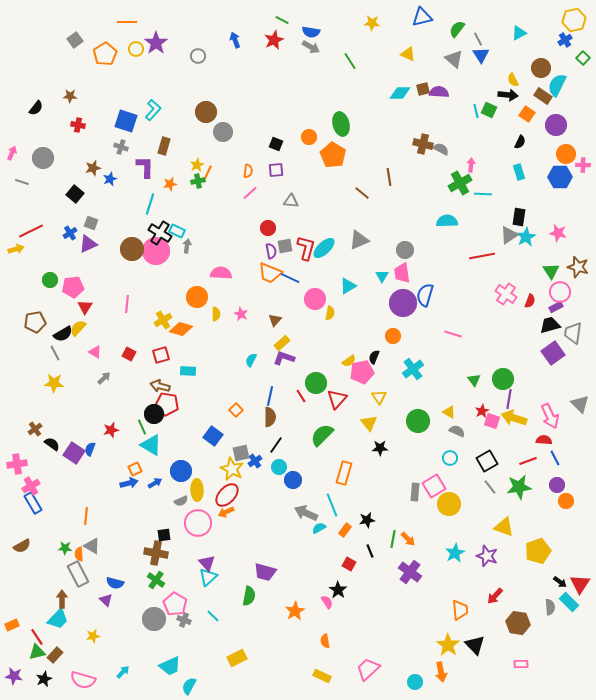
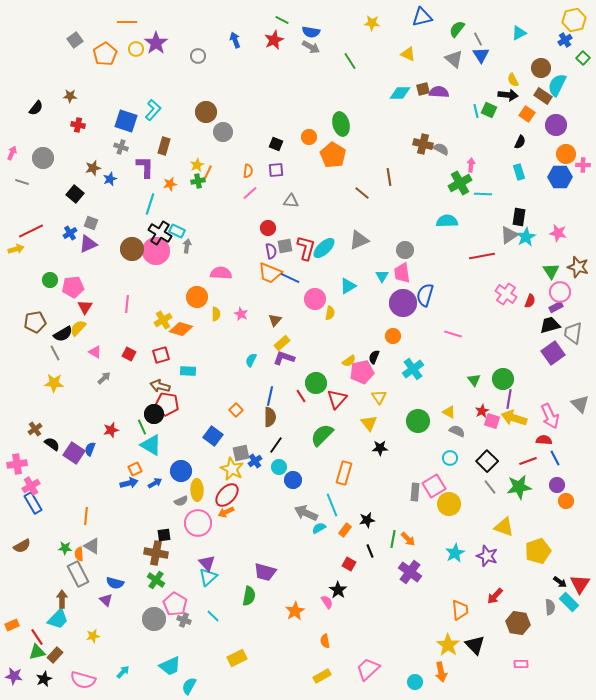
black square at (487, 461): rotated 15 degrees counterclockwise
yellow rectangle at (322, 676): rotated 54 degrees counterclockwise
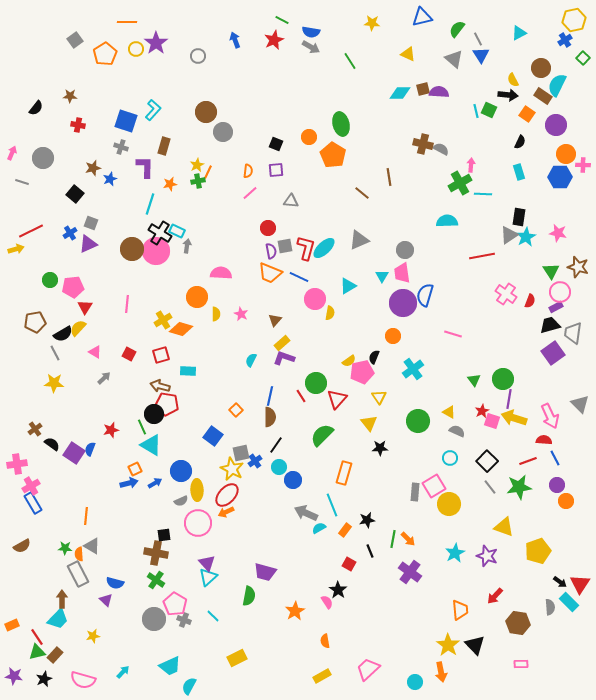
blue line at (290, 278): moved 9 px right, 1 px up
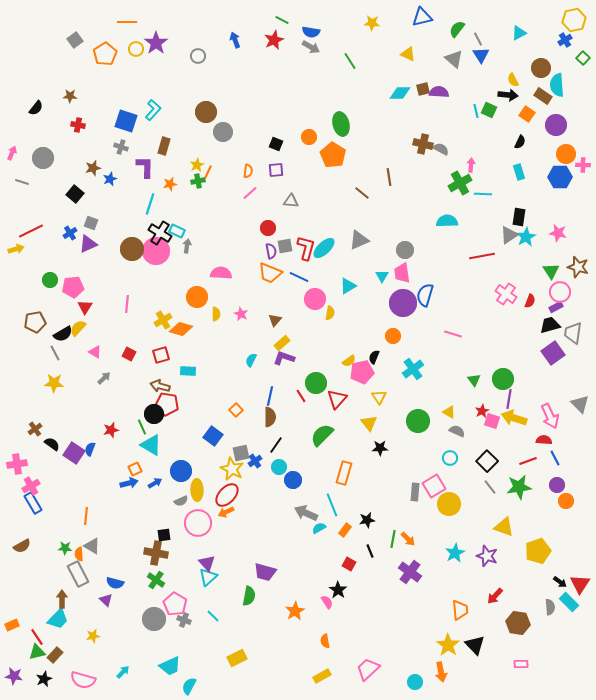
cyan semicircle at (557, 85): rotated 30 degrees counterclockwise
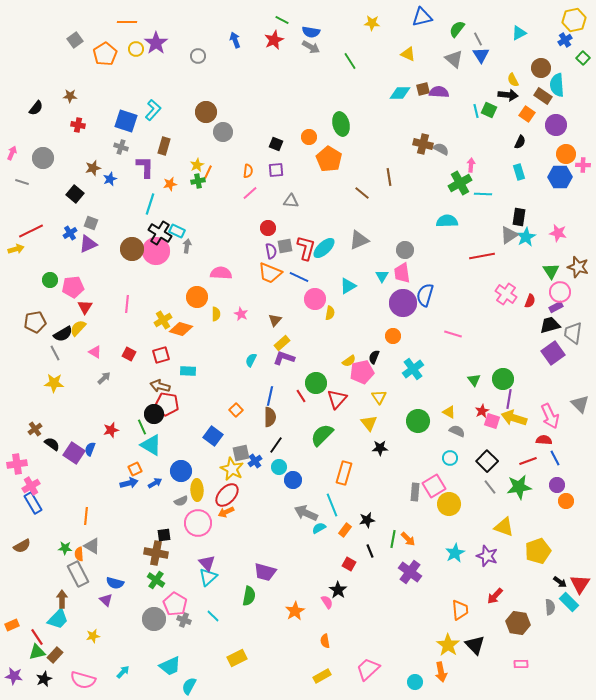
orange pentagon at (333, 155): moved 4 px left, 4 px down
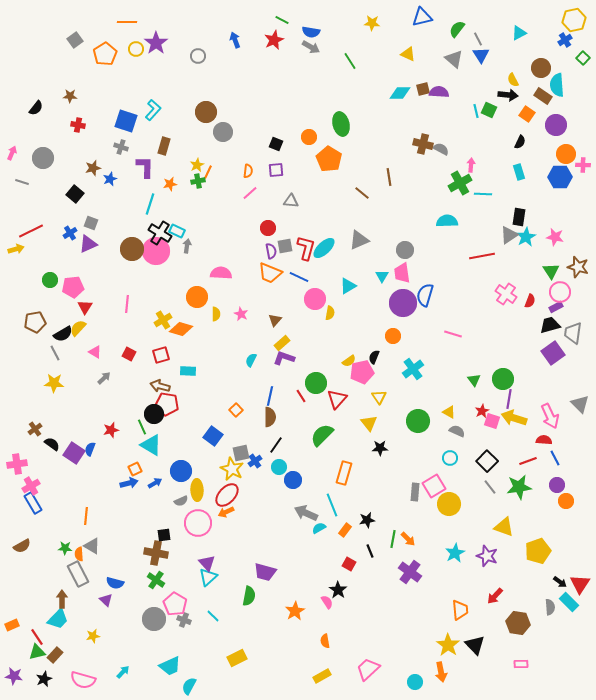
pink star at (558, 233): moved 3 px left, 4 px down
